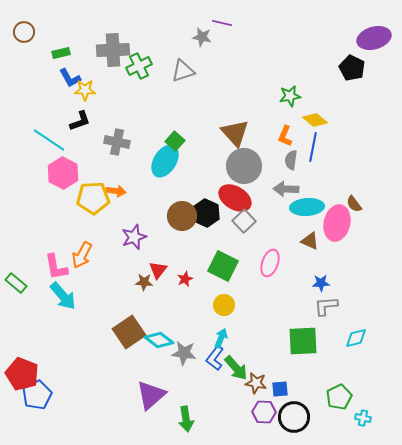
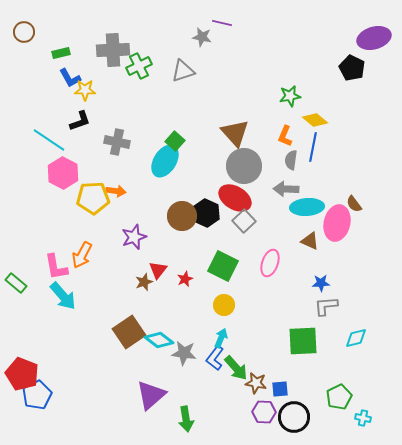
brown star at (144, 282): rotated 24 degrees counterclockwise
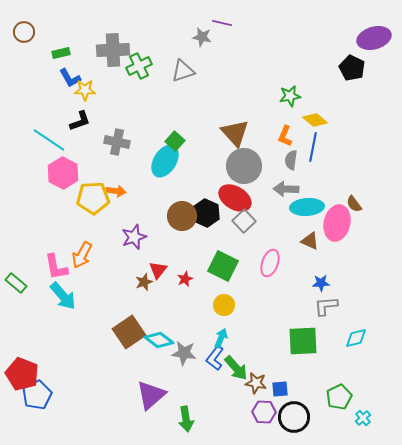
cyan cross at (363, 418): rotated 35 degrees clockwise
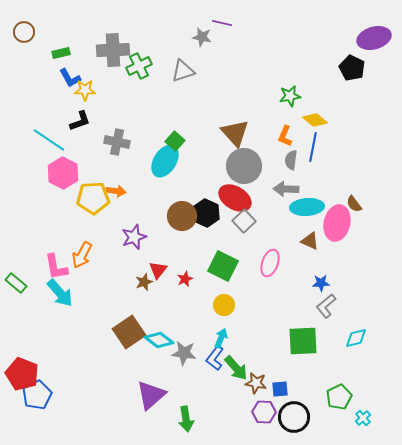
cyan arrow at (63, 296): moved 3 px left, 3 px up
gray L-shape at (326, 306): rotated 35 degrees counterclockwise
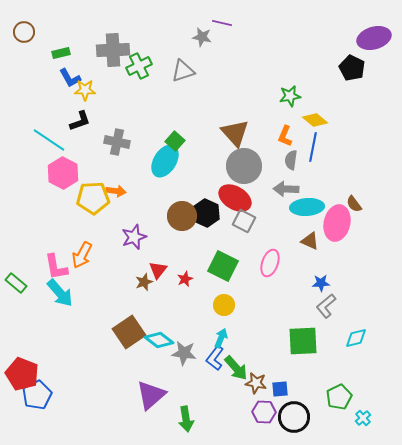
gray square at (244, 221): rotated 20 degrees counterclockwise
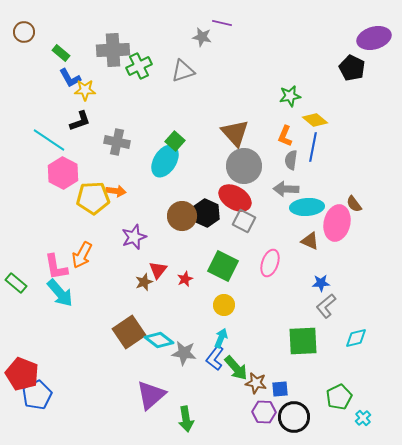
green rectangle at (61, 53): rotated 54 degrees clockwise
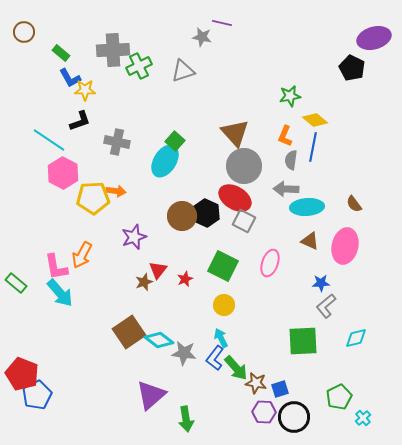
pink ellipse at (337, 223): moved 8 px right, 23 px down
cyan arrow at (221, 338): rotated 48 degrees counterclockwise
blue square at (280, 389): rotated 12 degrees counterclockwise
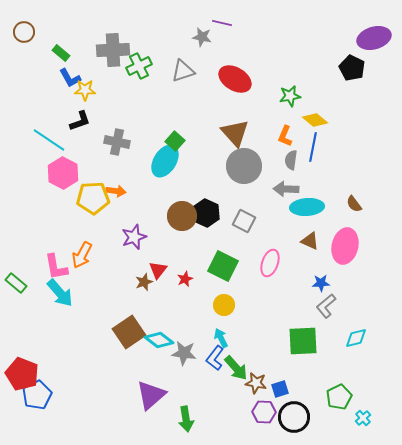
red ellipse at (235, 198): moved 119 px up
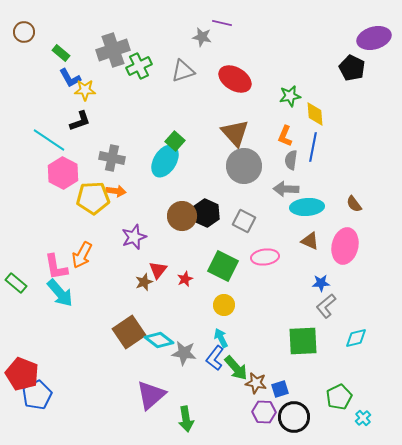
gray cross at (113, 50): rotated 16 degrees counterclockwise
yellow diamond at (315, 120): moved 6 px up; rotated 45 degrees clockwise
gray cross at (117, 142): moved 5 px left, 16 px down
pink ellipse at (270, 263): moved 5 px left, 6 px up; rotated 64 degrees clockwise
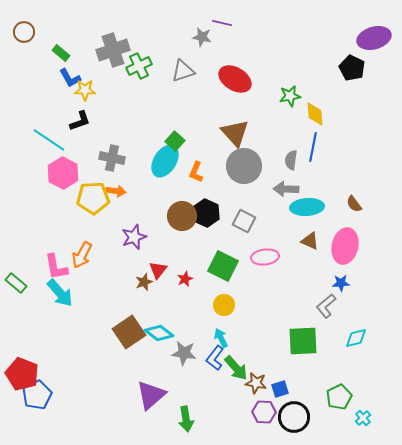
orange L-shape at (285, 136): moved 89 px left, 36 px down
blue star at (321, 283): moved 20 px right
cyan diamond at (159, 340): moved 7 px up
